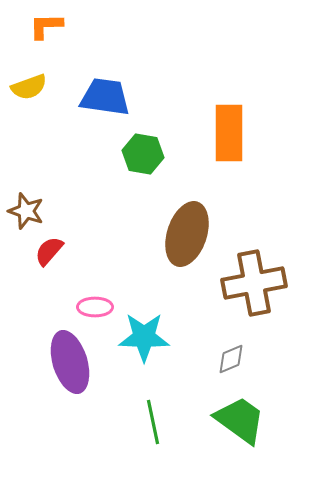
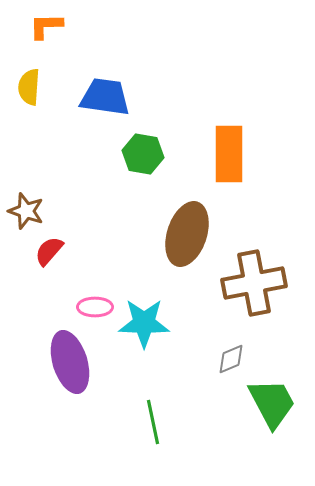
yellow semicircle: rotated 114 degrees clockwise
orange rectangle: moved 21 px down
cyan star: moved 14 px up
green trapezoid: moved 32 px right, 17 px up; rotated 26 degrees clockwise
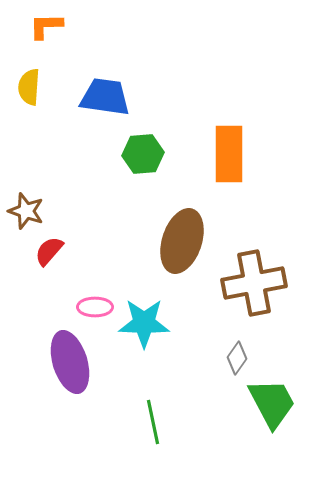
green hexagon: rotated 15 degrees counterclockwise
brown ellipse: moved 5 px left, 7 px down
gray diamond: moved 6 px right, 1 px up; rotated 32 degrees counterclockwise
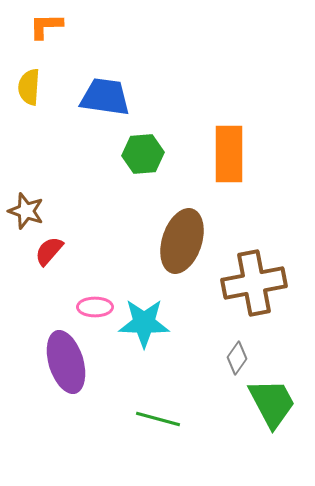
purple ellipse: moved 4 px left
green line: moved 5 px right, 3 px up; rotated 63 degrees counterclockwise
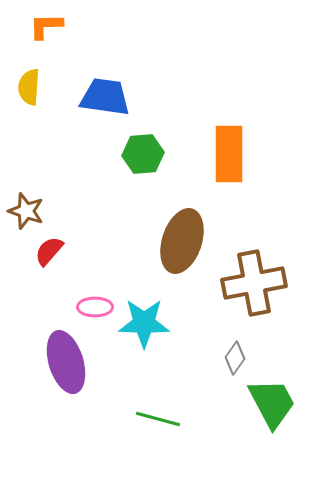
gray diamond: moved 2 px left
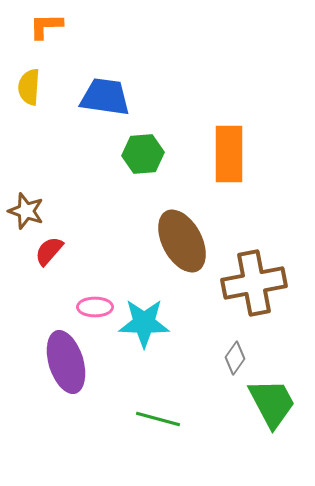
brown ellipse: rotated 46 degrees counterclockwise
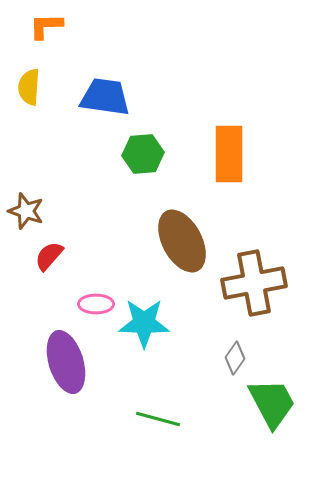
red semicircle: moved 5 px down
pink ellipse: moved 1 px right, 3 px up
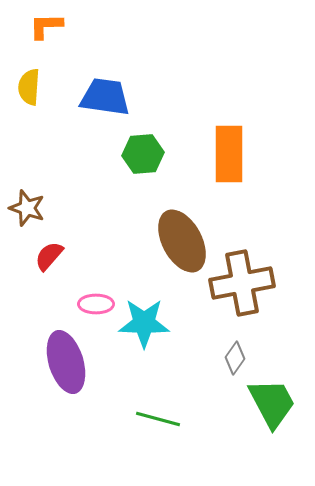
brown star: moved 1 px right, 3 px up
brown cross: moved 12 px left
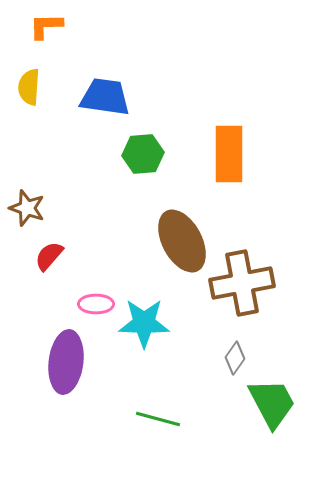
purple ellipse: rotated 24 degrees clockwise
